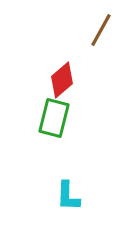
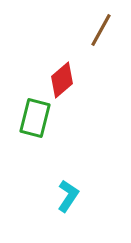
green rectangle: moved 19 px left
cyan L-shape: rotated 148 degrees counterclockwise
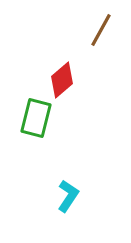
green rectangle: moved 1 px right
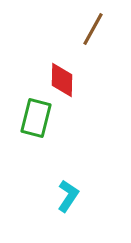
brown line: moved 8 px left, 1 px up
red diamond: rotated 48 degrees counterclockwise
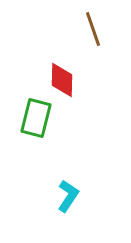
brown line: rotated 48 degrees counterclockwise
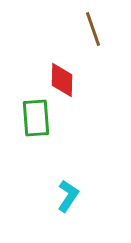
green rectangle: rotated 18 degrees counterclockwise
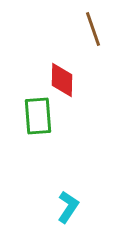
green rectangle: moved 2 px right, 2 px up
cyan L-shape: moved 11 px down
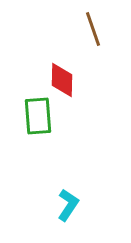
cyan L-shape: moved 2 px up
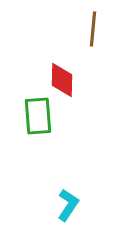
brown line: rotated 24 degrees clockwise
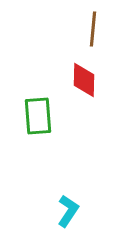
red diamond: moved 22 px right
cyan L-shape: moved 6 px down
